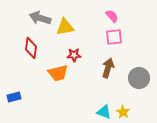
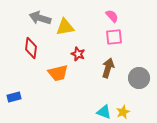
red star: moved 4 px right, 1 px up; rotated 24 degrees clockwise
yellow star: rotated 16 degrees clockwise
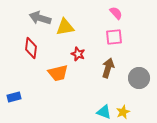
pink semicircle: moved 4 px right, 3 px up
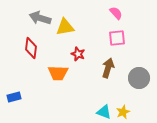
pink square: moved 3 px right, 1 px down
orange trapezoid: rotated 15 degrees clockwise
